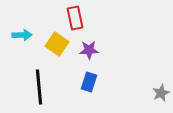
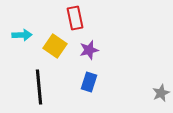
yellow square: moved 2 px left, 2 px down
purple star: rotated 12 degrees counterclockwise
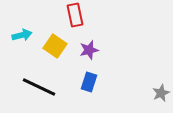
red rectangle: moved 3 px up
cyan arrow: rotated 12 degrees counterclockwise
black line: rotated 60 degrees counterclockwise
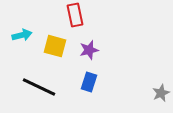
yellow square: rotated 20 degrees counterclockwise
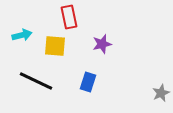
red rectangle: moved 6 px left, 2 px down
yellow square: rotated 10 degrees counterclockwise
purple star: moved 13 px right, 6 px up
blue rectangle: moved 1 px left
black line: moved 3 px left, 6 px up
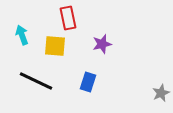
red rectangle: moved 1 px left, 1 px down
cyan arrow: rotated 96 degrees counterclockwise
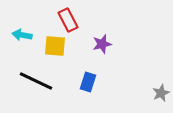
red rectangle: moved 2 px down; rotated 15 degrees counterclockwise
cyan arrow: rotated 60 degrees counterclockwise
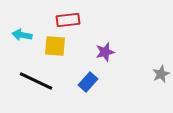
red rectangle: rotated 70 degrees counterclockwise
purple star: moved 3 px right, 8 px down
blue rectangle: rotated 24 degrees clockwise
gray star: moved 19 px up
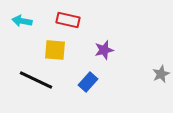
red rectangle: rotated 20 degrees clockwise
cyan arrow: moved 14 px up
yellow square: moved 4 px down
purple star: moved 1 px left, 2 px up
black line: moved 1 px up
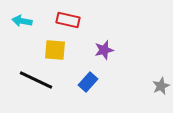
gray star: moved 12 px down
